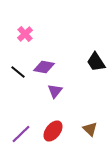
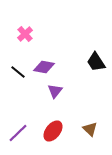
purple line: moved 3 px left, 1 px up
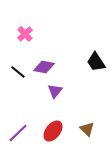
brown triangle: moved 3 px left
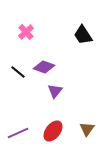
pink cross: moved 1 px right, 2 px up
black trapezoid: moved 13 px left, 27 px up
purple diamond: rotated 10 degrees clockwise
brown triangle: rotated 21 degrees clockwise
purple line: rotated 20 degrees clockwise
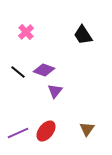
purple diamond: moved 3 px down
red ellipse: moved 7 px left
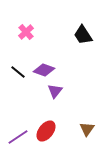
purple line: moved 4 px down; rotated 10 degrees counterclockwise
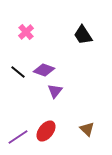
brown triangle: rotated 21 degrees counterclockwise
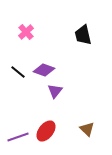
black trapezoid: rotated 20 degrees clockwise
purple line: rotated 15 degrees clockwise
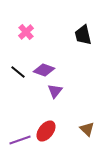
purple line: moved 2 px right, 3 px down
